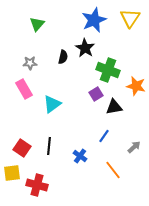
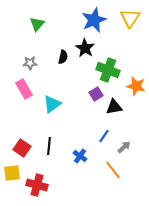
gray arrow: moved 10 px left
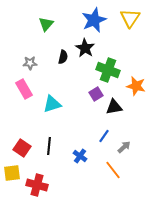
green triangle: moved 9 px right
cyan triangle: rotated 18 degrees clockwise
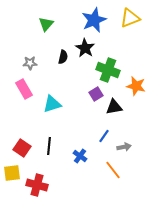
yellow triangle: rotated 35 degrees clockwise
gray arrow: rotated 32 degrees clockwise
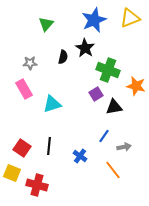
yellow square: rotated 30 degrees clockwise
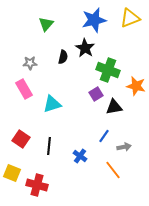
blue star: rotated 10 degrees clockwise
red square: moved 1 px left, 9 px up
